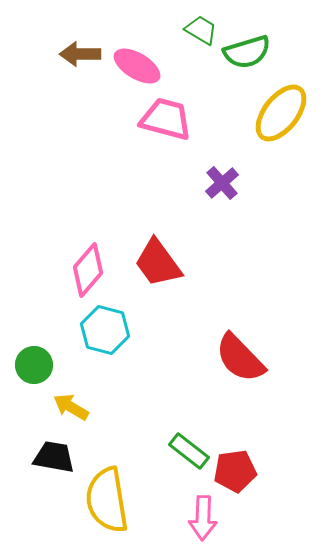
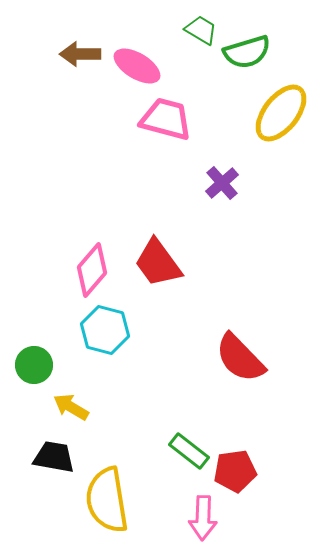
pink diamond: moved 4 px right
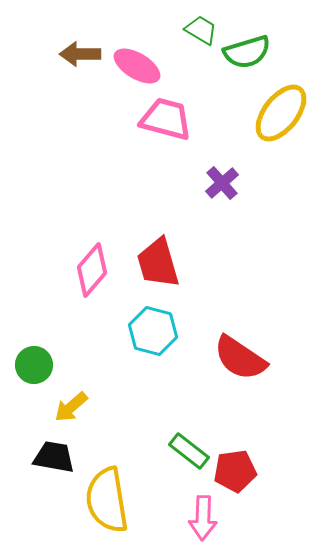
red trapezoid: rotated 20 degrees clockwise
cyan hexagon: moved 48 px right, 1 px down
red semicircle: rotated 12 degrees counterclockwise
yellow arrow: rotated 72 degrees counterclockwise
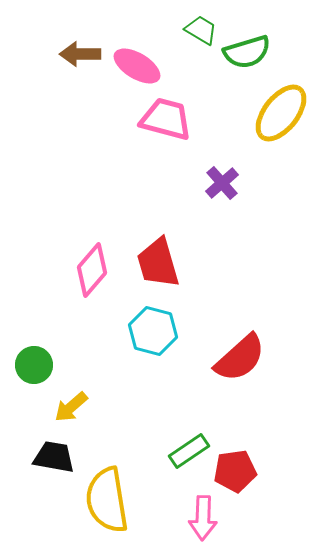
red semicircle: rotated 76 degrees counterclockwise
green rectangle: rotated 72 degrees counterclockwise
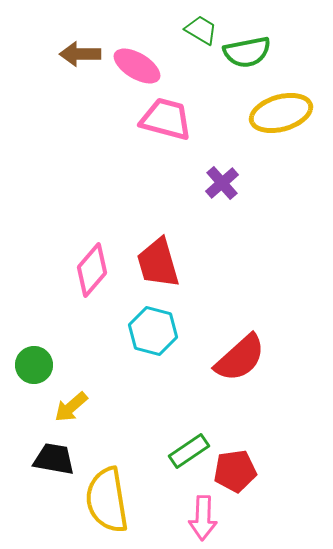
green semicircle: rotated 6 degrees clockwise
yellow ellipse: rotated 36 degrees clockwise
black trapezoid: moved 2 px down
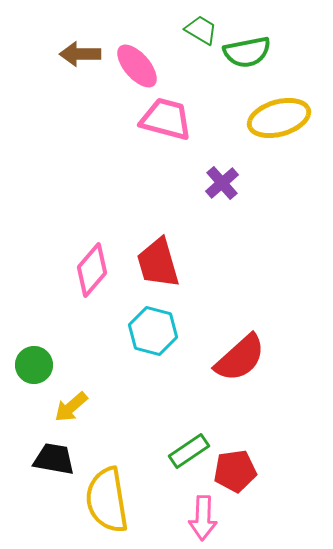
pink ellipse: rotated 18 degrees clockwise
yellow ellipse: moved 2 px left, 5 px down
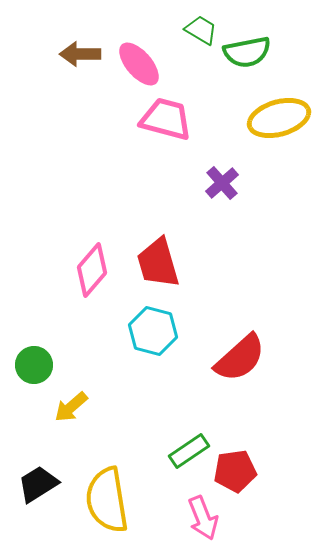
pink ellipse: moved 2 px right, 2 px up
black trapezoid: moved 16 px left, 25 px down; rotated 42 degrees counterclockwise
pink arrow: rotated 24 degrees counterclockwise
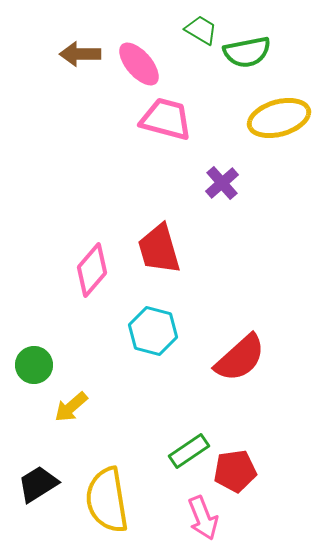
red trapezoid: moved 1 px right, 14 px up
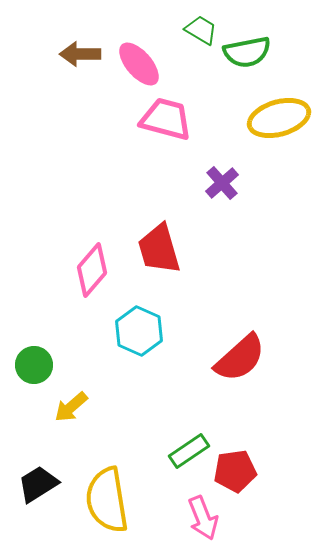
cyan hexagon: moved 14 px left; rotated 9 degrees clockwise
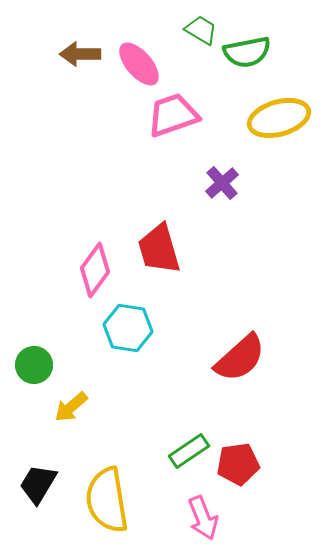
pink trapezoid: moved 7 px right, 4 px up; rotated 34 degrees counterclockwise
pink diamond: moved 3 px right; rotated 4 degrees counterclockwise
cyan hexagon: moved 11 px left, 3 px up; rotated 15 degrees counterclockwise
red pentagon: moved 3 px right, 7 px up
black trapezoid: rotated 27 degrees counterclockwise
